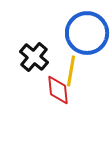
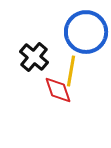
blue circle: moved 1 px left, 1 px up
red diamond: rotated 12 degrees counterclockwise
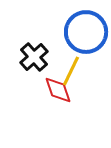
black cross: rotated 8 degrees clockwise
yellow line: rotated 16 degrees clockwise
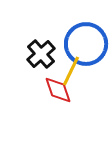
blue circle: moved 12 px down
black cross: moved 7 px right, 3 px up
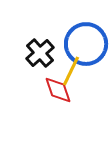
black cross: moved 1 px left, 1 px up
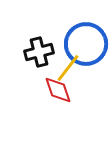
black cross: moved 1 px left, 1 px up; rotated 28 degrees clockwise
yellow line: moved 3 px left, 3 px up; rotated 12 degrees clockwise
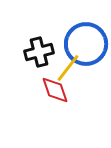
red diamond: moved 3 px left
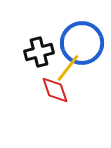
blue circle: moved 4 px left, 1 px up
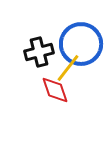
blue circle: moved 1 px left, 1 px down
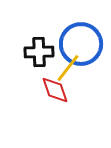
black cross: rotated 12 degrees clockwise
